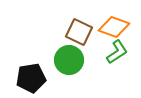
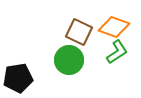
black pentagon: moved 13 px left
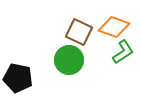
green L-shape: moved 6 px right
black pentagon: rotated 20 degrees clockwise
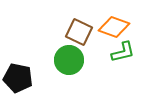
green L-shape: rotated 20 degrees clockwise
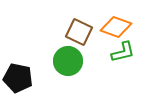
orange diamond: moved 2 px right
green circle: moved 1 px left, 1 px down
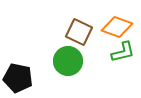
orange diamond: moved 1 px right
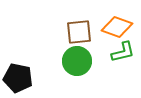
brown square: rotated 32 degrees counterclockwise
green circle: moved 9 px right
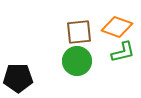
black pentagon: rotated 12 degrees counterclockwise
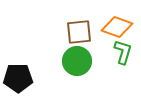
green L-shape: rotated 60 degrees counterclockwise
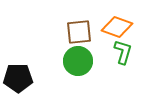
green circle: moved 1 px right
